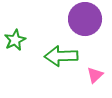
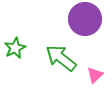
green star: moved 8 px down
green arrow: moved 2 px down; rotated 40 degrees clockwise
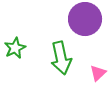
green arrow: rotated 140 degrees counterclockwise
pink triangle: moved 3 px right, 2 px up
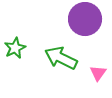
green arrow: rotated 128 degrees clockwise
pink triangle: rotated 12 degrees counterclockwise
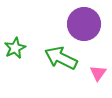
purple circle: moved 1 px left, 5 px down
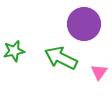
green star: moved 1 px left, 3 px down; rotated 15 degrees clockwise
pink triangle: moved 1 px right, 1 px up
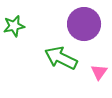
green star: moved 25 px up
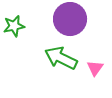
purple circle: moved 14 px left, 5 px up
pink triangle: moved 4 px left, 4 px up
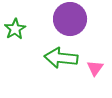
green star: moved 1 px right, 3 px down; rotated 20 degrees counterclockwise
green arrow: rotated 20 degrees counterclockwise
